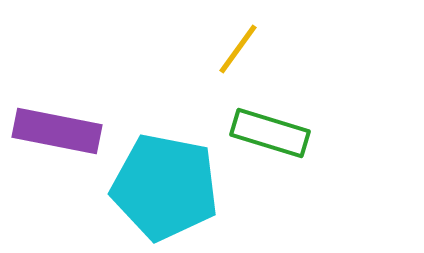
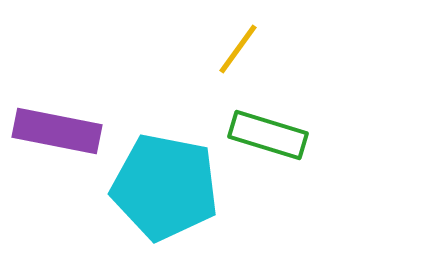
green rectangle: moved 2 px left, 2 px down
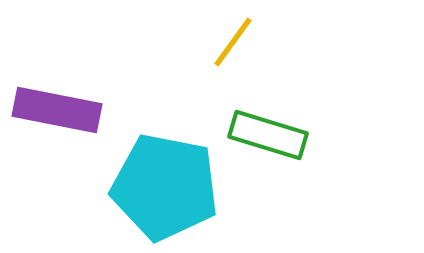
yellow line: moved 5 px left, 7 px up
purple rectangle: moved 21 px up
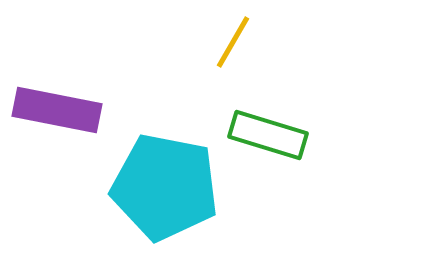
yellow line: rotated 6 degrees counterclockwise
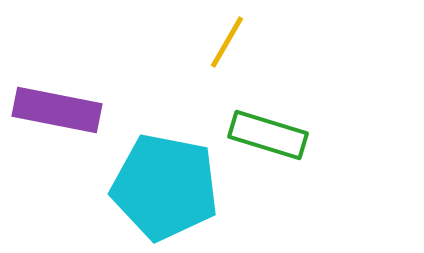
yellow line: moved 6 px left
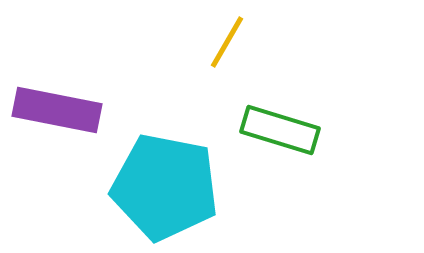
green rectangle: moved 12 px right, 5 px up
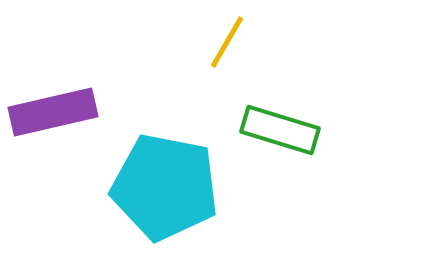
purple rectangle: moved 4 px left, 2 px down; rotated 24 degrees counterclockwise
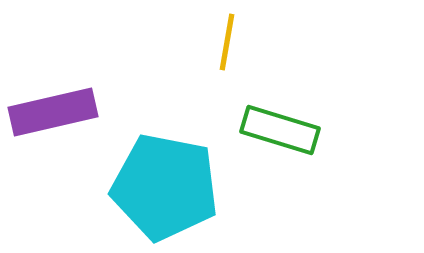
yellow line: rotated 20 degrees counterclockwise
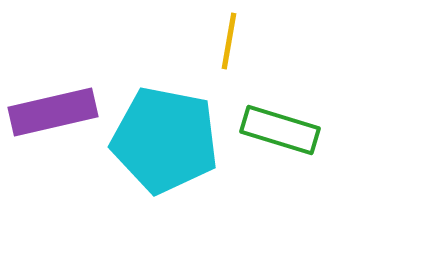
yellow line: moved 2 px right, 1 px up
cyan pentagon: moved 47 px up
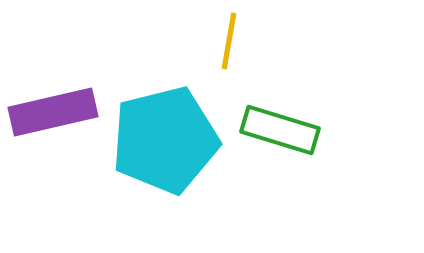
cyan pentagon: rotated 25 degrees counterclockwise
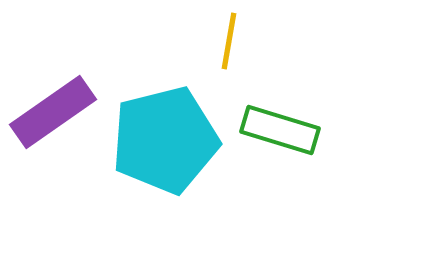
purple rectangle: rotated 22 degrees counterclockwise
